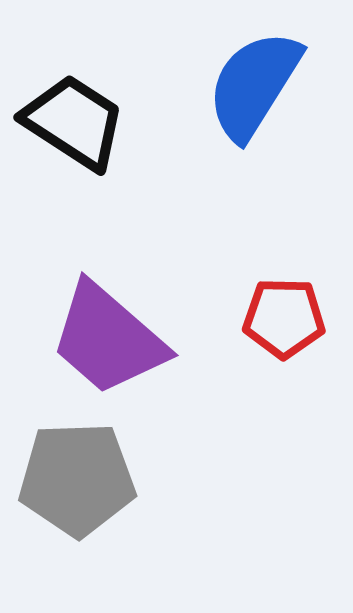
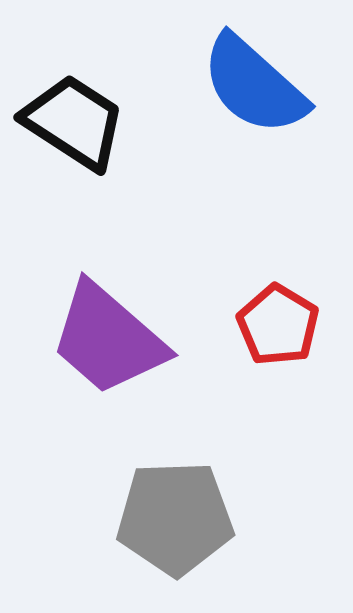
blue semicircle: rotated 80 degrees counterclockwise
red pentagon: moved 6 px left, 7 px down; rotated 30 degrees clockwise
gray pentagon: moved 98 px right, 39 px down
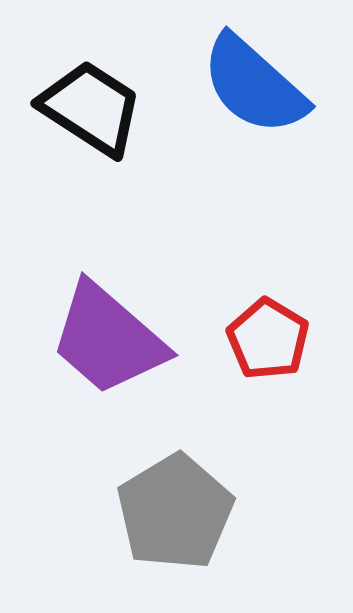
black trapezoid: moved 17 px right, 14 px up
red pentagon: moved 10 px left, 14 px down
gray pentagon: moved 6 px up; rotated 29 degrees counterclockwise
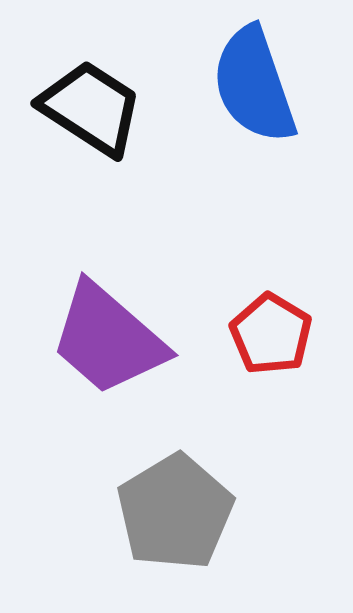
blue semicircle: rotated 29 degrees clockwise
red pentagon: moved 3 px right, 5 px up
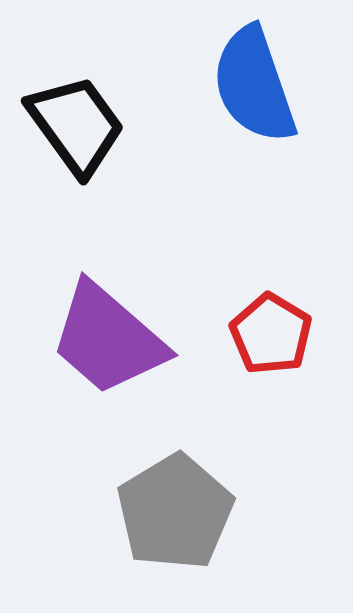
black trapezoid: moved 15 px left, 17 px down; rotated 21 degrees clockwise
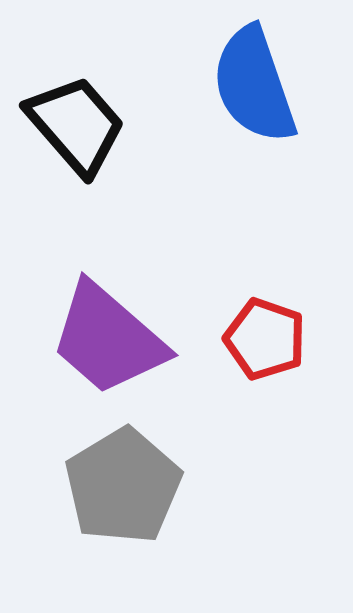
black trapezoid: rotated 5 degrees counterclockwise
red pentagon: moved 6 px left, 5 px down; rotated 12 degrees counterclockwise
gray pentagon: moved 52 px left, 26 px up
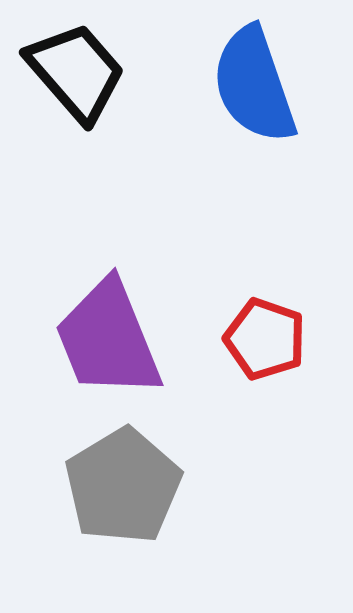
black trapezoid: moved 53 px up
purple trapezoid: rotated 27 degrees clockwise
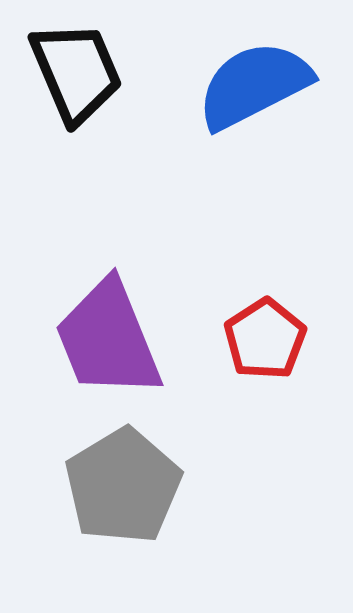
black trapezoid: rotated 18 degrees clockwise
blue semicircle: rotated 82 degrees clockwise
red pentagon: rotated 20 degrees clockwise
